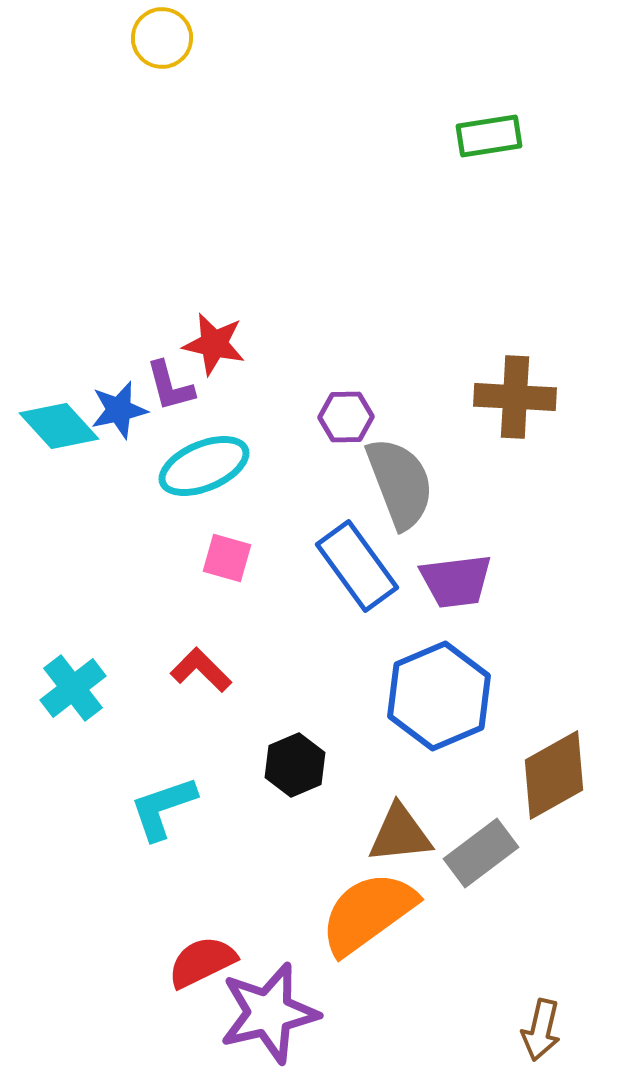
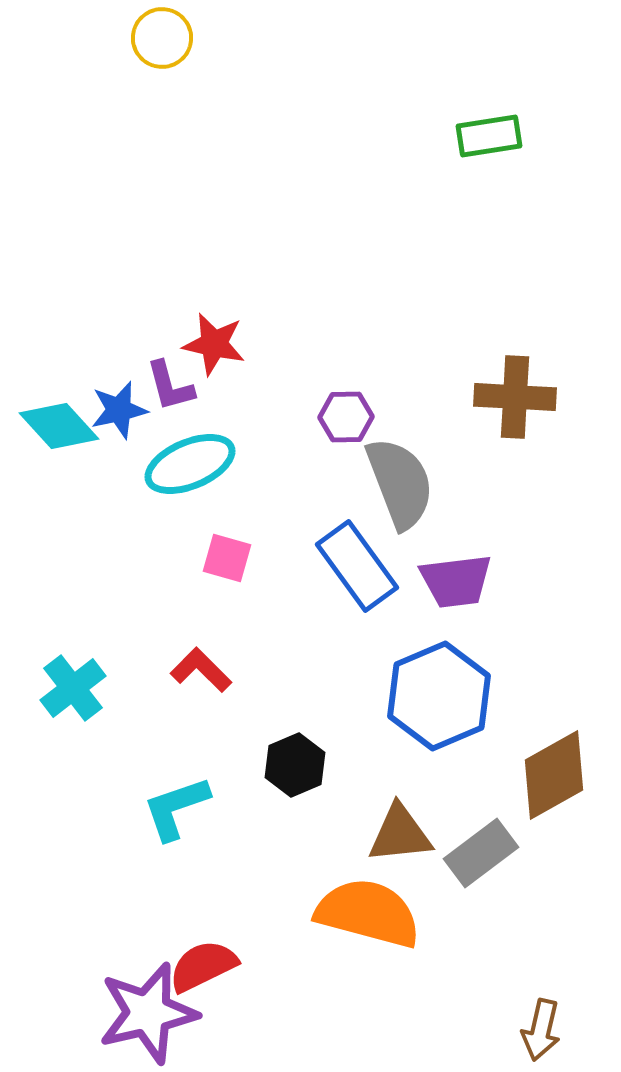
cyan ellipse: moved 14 px left, 2 px up
cyan L-shape: moved 13 px right
orange semicircle: rotated 51 degrees clockwise
red semicircle: moved 1 px right, 4 px down
purple star: moved 121 px left
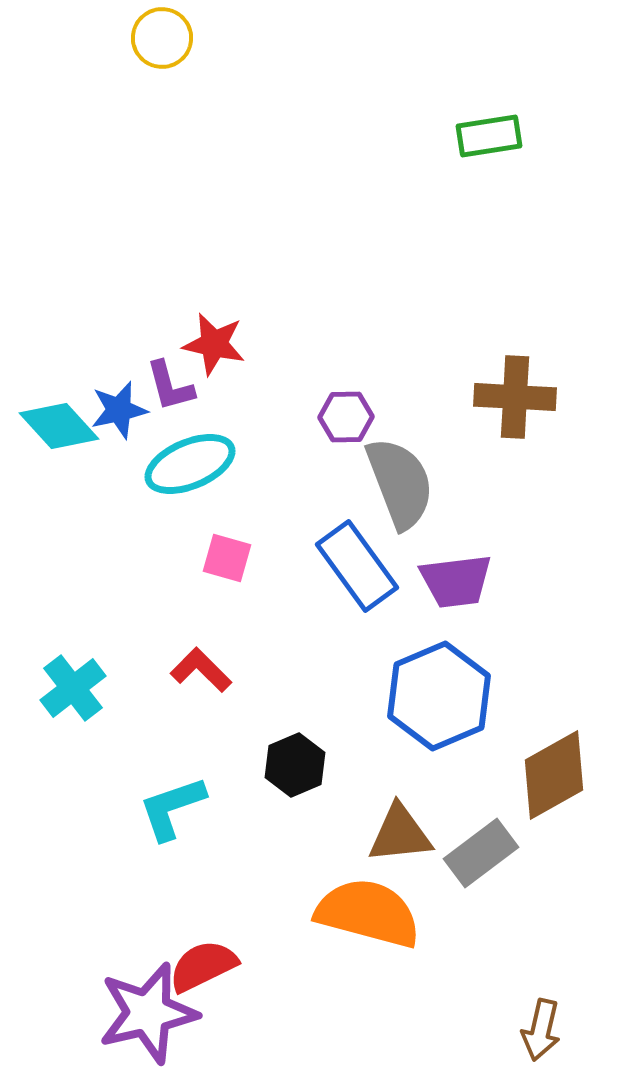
cyan L-shape: moved 4 px left
